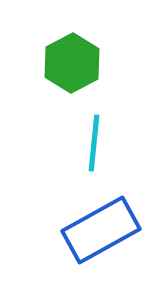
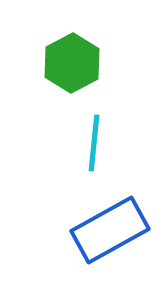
blue rectangle: moved 9 px right
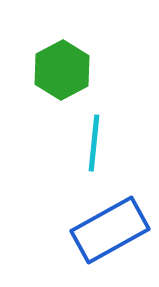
green hexagon: moved 10 px left, 7 px down
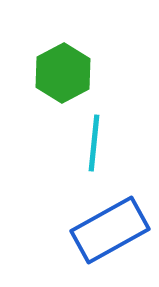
green hexagon: moved 1 px right, 3 px down
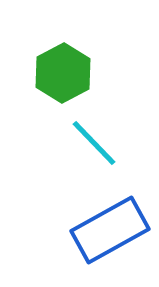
cyan line: rotated 50 degrees counterclockwise
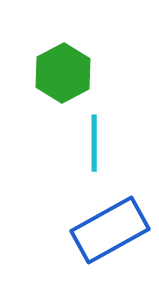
cyan line: rotated 44 degrees clockwise
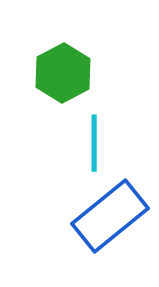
blue rectangle: moved 14 px up; rotated 10 degrees counterclockwise
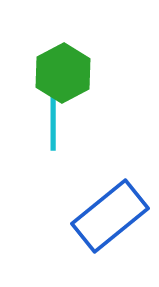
cyan line: moved 41 px left, 21 px up
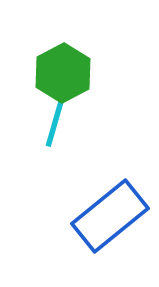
cyan line: moved 3 px right, 3 px up; rotated 16 degrees clockwise
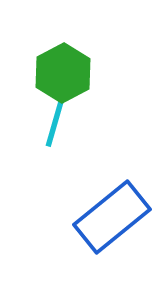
blue rectangle: moved 2 px right, 1 px down
